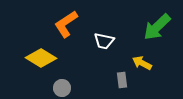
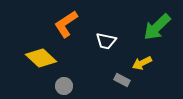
white trapezoid: moved 2 px right
yellow diamond: rotated 12 degrees clockwise
yellow arrow: rotated 54 degrees counterclockwise
gray rectangle: rotated 56 degrees counterclockwise
gray circle: moved 2 px right, 2 px up
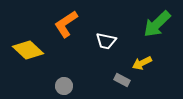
green arrow: moved 3 px up
yellow diamond: moved 13 px left, 8 px up
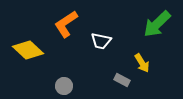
white trapezoid: moved 5 px left
yellow arrow: rotated 96 degrees counterclockwise
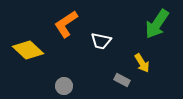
green arrow: rotated 12 degrees counterclockwise
